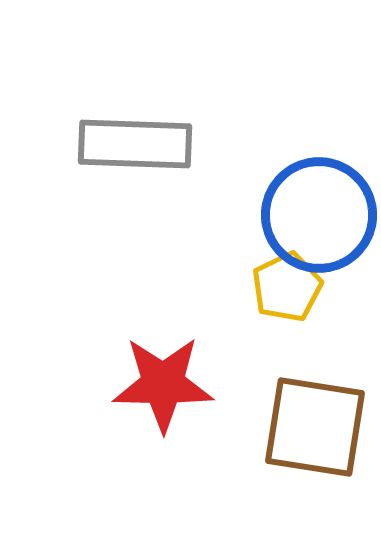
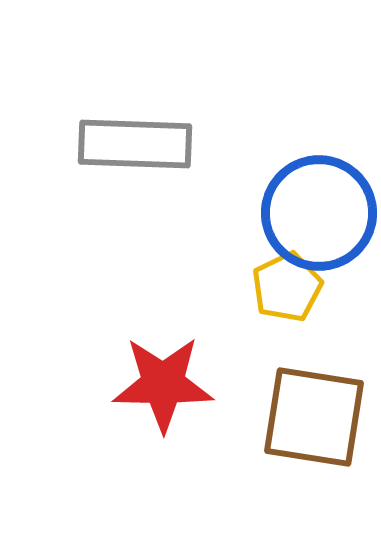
blue circle: moved 2 px up
brown square: moved 1 px left, 10 px up
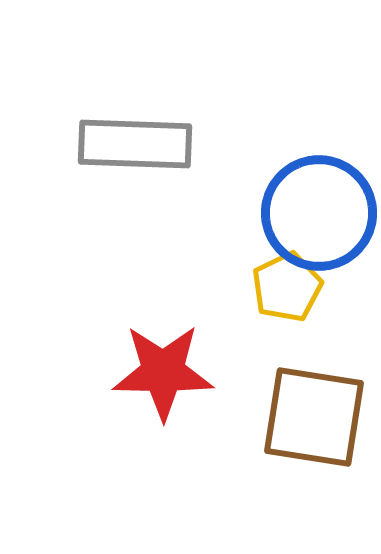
red star: moved 12 px up
